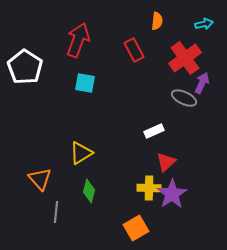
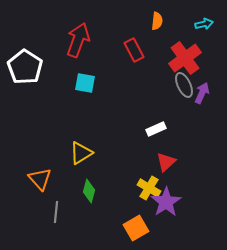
purple arrow: moved 10 px down
gray ellipse: moved 13 px up; rotated 40 degrees clockwise
white rectangle: moved 2 px right, 2 px up
yellow cross: rotated 30 degrees clockwise
purple star: moved 6 px left, 8 px down
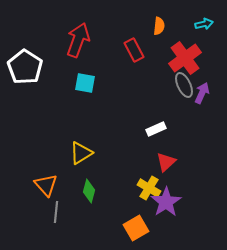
orange semicircle: moved 2 px right, 5 px down
orange triangle: moved 6 px right, 6 px down
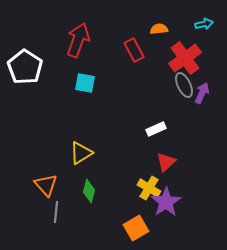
orange semicircle: moved 3 px down; rotated 102 degrees counterclockwise
